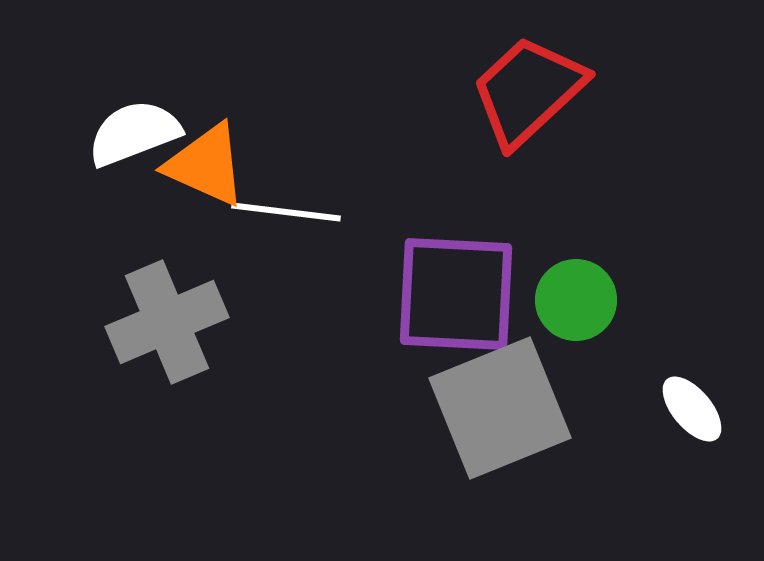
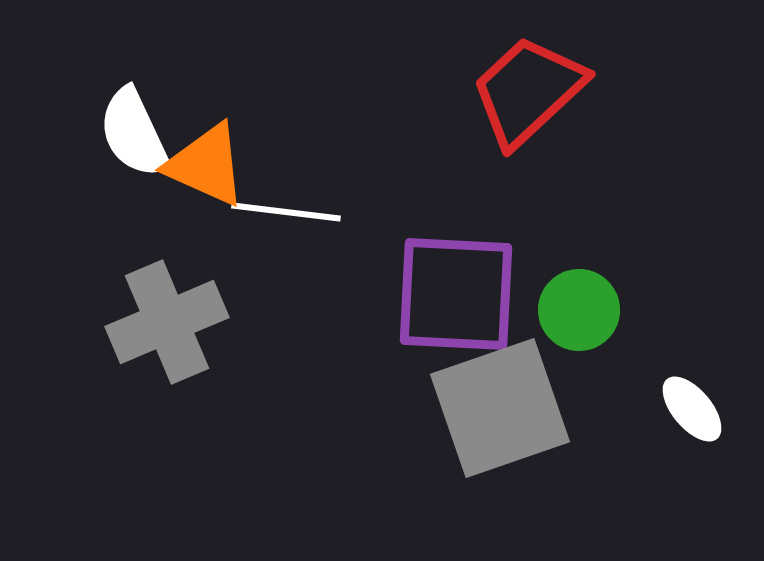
white semicircle: rotated 94 degrees counterclockwise
green circle: moved 3 px right, 10 px down
gray square: rotated 3 degrees clockwise
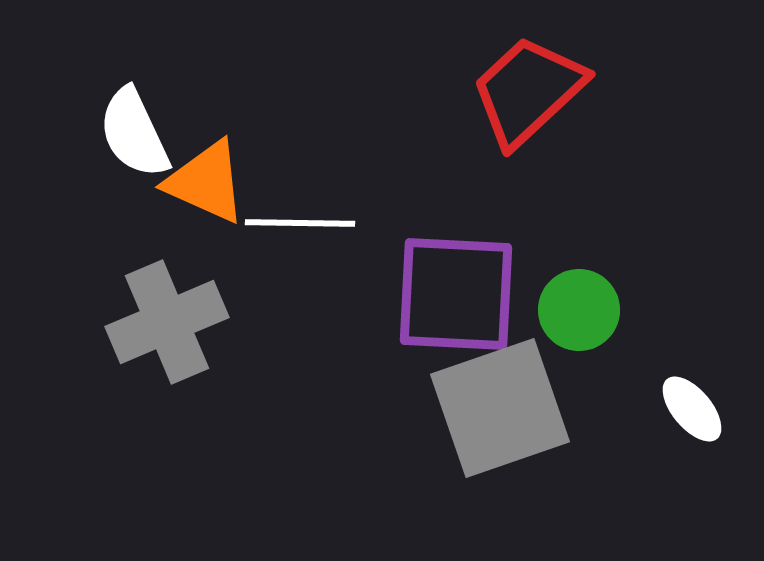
orange triangle: moved 17 px down
white line: moved 14 px right, 11 px down; rotated 6 degrees counterclockwise
